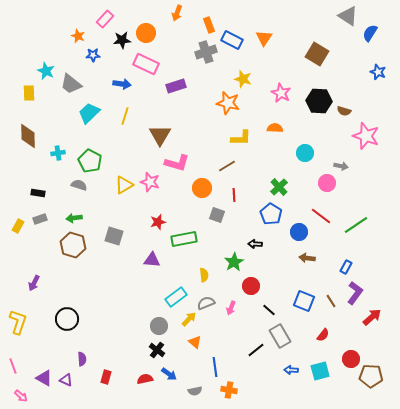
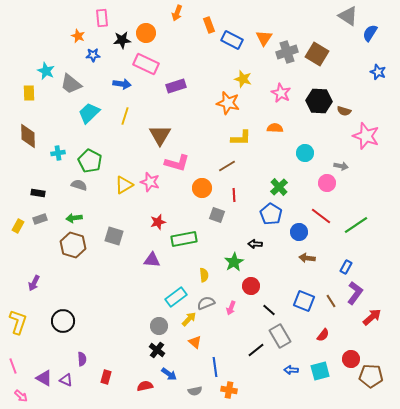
pink rectangle at (105, 19): moved 3 px left, 1 px up; rotated 48 degrees counterclockwise
gray cross at (206, 52): moved 81 px right
black circle at (67, 319): moved 4 px left, 2 px down
red semicircle at (145, 379): moved 7 px down
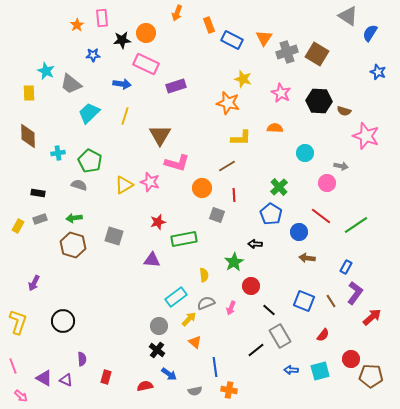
orange star at (78, 36): moved 1 px left, 11 px up; rotated 16 degrees clockwise
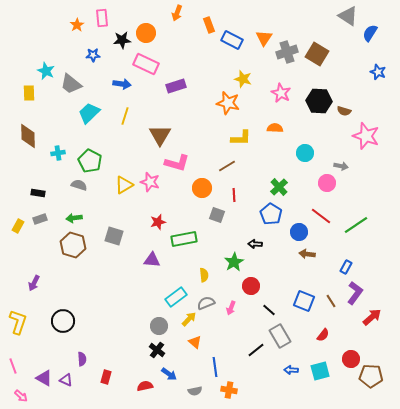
brown arrow at (307, 258): moved 4 px up
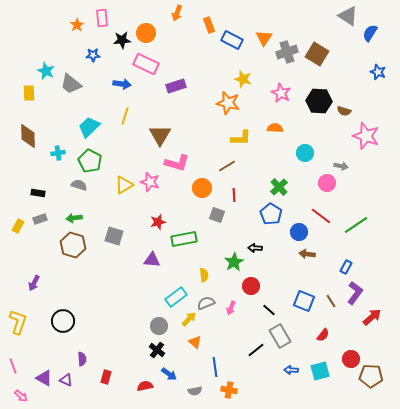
cyan trapezoid at (89, 113): moved 14 px down
black arrow at (255, 244): moved 4 px down
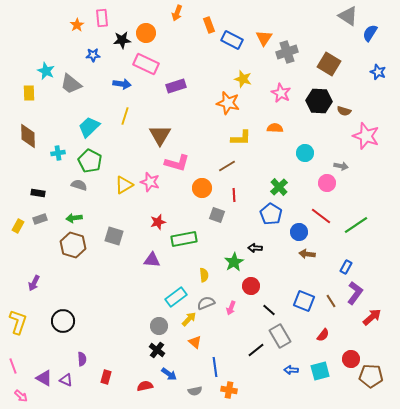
brown square at (317, 54): moved 12 px right, 10 px down
